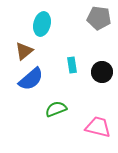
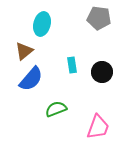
blue semicircle: rotated 8 degrees counterclockwise
pink trapezoid: rotated 96 degrees clockwise
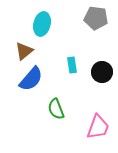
gray pentagon: moved 3 px left
green semicircle: rotated 90 degrees counterclockwise
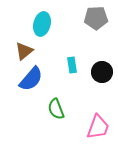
gray pentagon: rotated 10 degrees counterclockwise
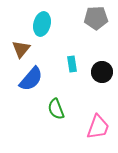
brown triangle: moved 3 px left, 2 px up; rotated 12 degrees counterclockwise
cyan rectangle: moved 1 px up
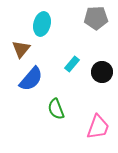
cyan rectangle: rotated 49 degrees clockwise
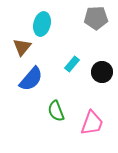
brown triangle: moved 1 px right, 2 px up
green semicircle: moved 2 px down
pink trapezoid: moved 6 px left, 4 px up
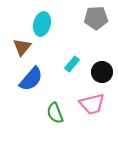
green semicircle: moved 1 px left, 2 px down
pink trapezoid: moved 19 px up; rotated 56 degrees clockwise
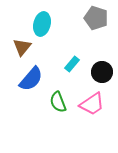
gray pentagon: rotated 20 degrees clockwise
pink trapezoid: rotated 20 degrees counterclockwise
green semicircle: moved 3 px right, 11 px up
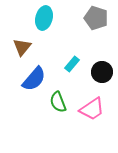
cyan ellipse: moved 2 px right, 6 px up
blue semicircle: moved 3 px right
pink trapezoid: moved 5 px down
